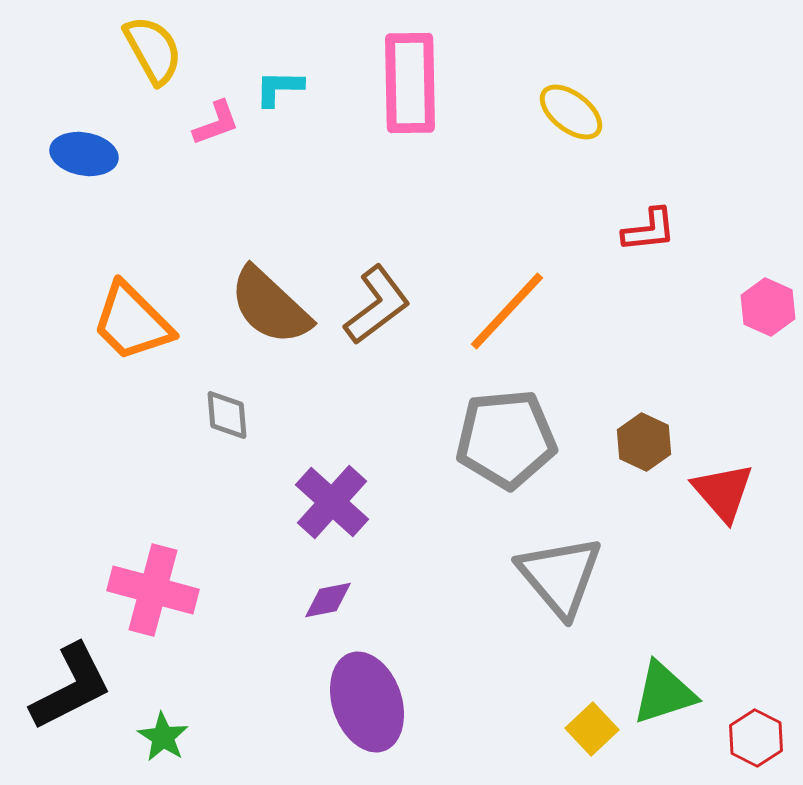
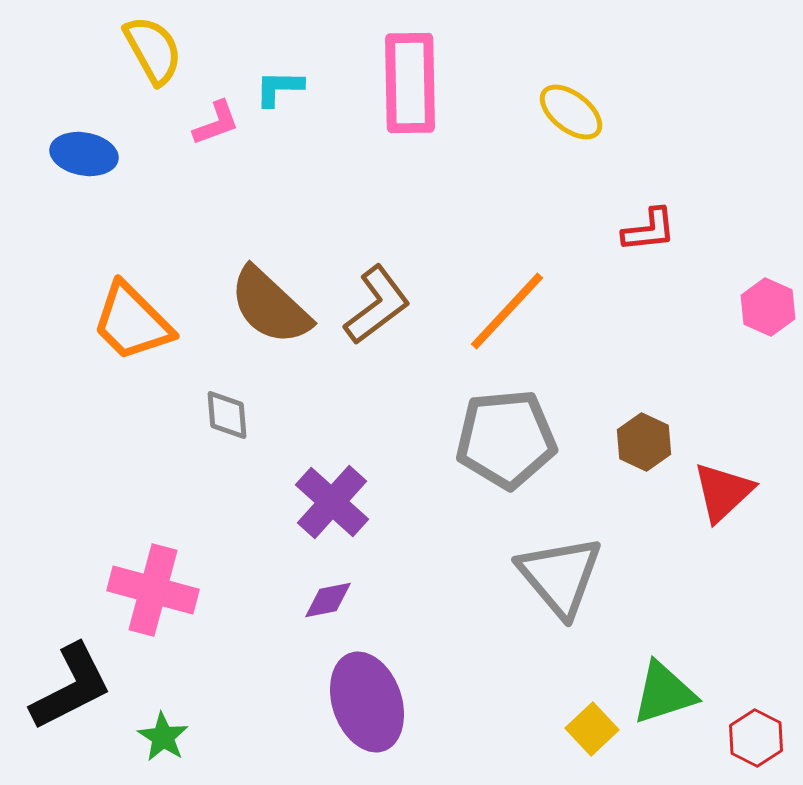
red triangle: rotated 28 degrees clockwise
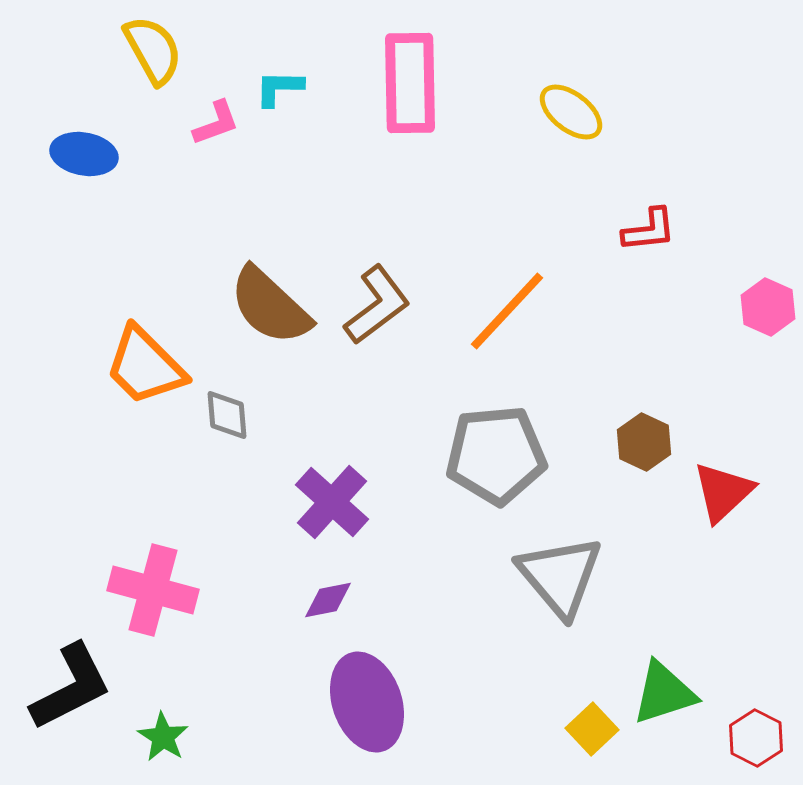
orange trapezoid: moved 13 px right, 44 px down
gray pentagon: moved 10 px left, 16 px down
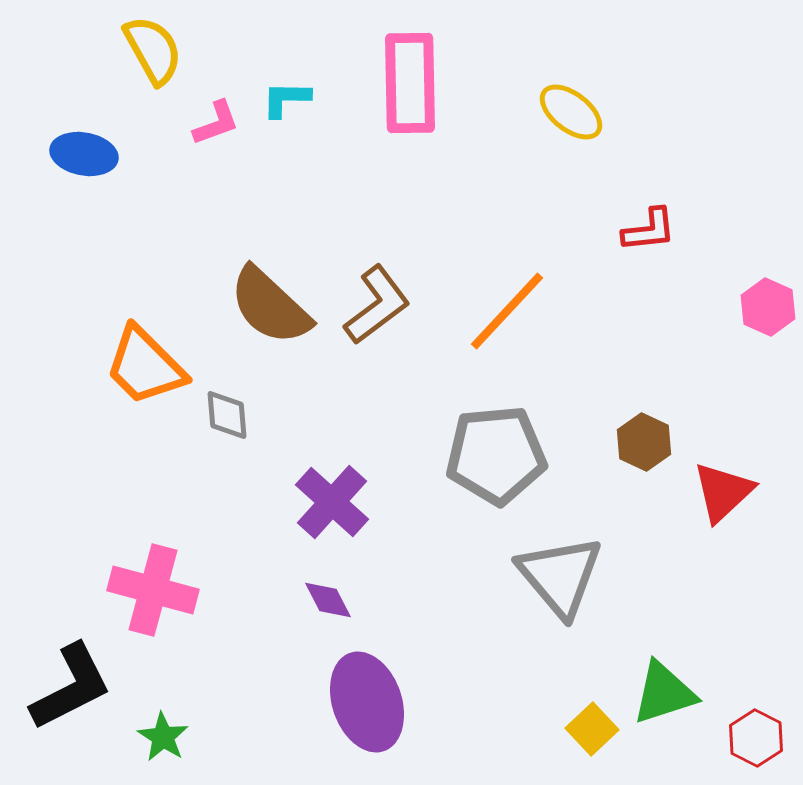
cyan L-shape: moved 7 px right, 11 px down
purple diamond: rotated 74 degrees clockwise
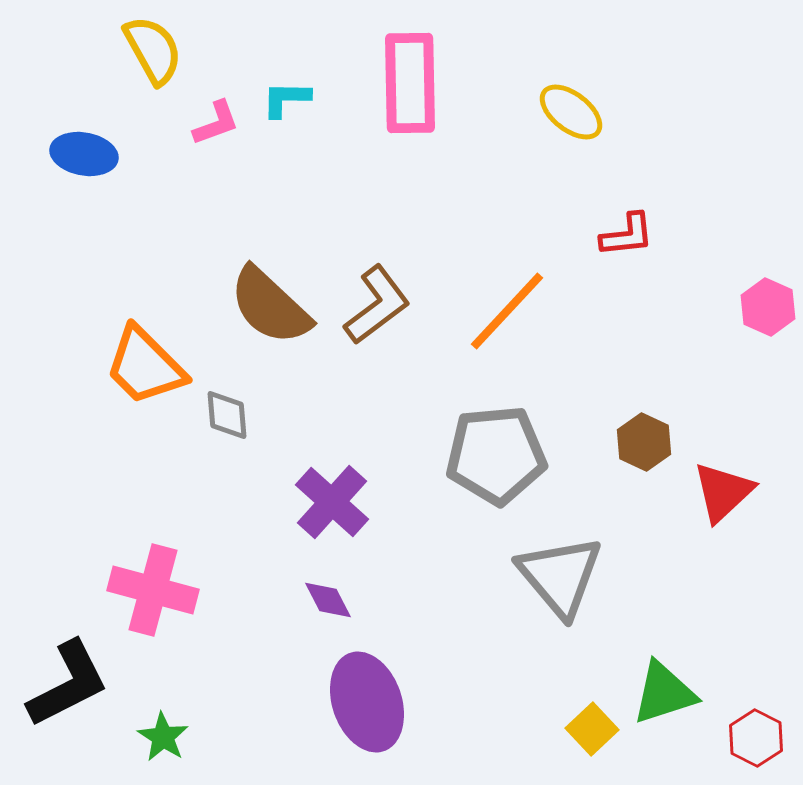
red L-shape: moved 22 px left, 5 px down
black L-shape: moved 3 px left, 3 px up
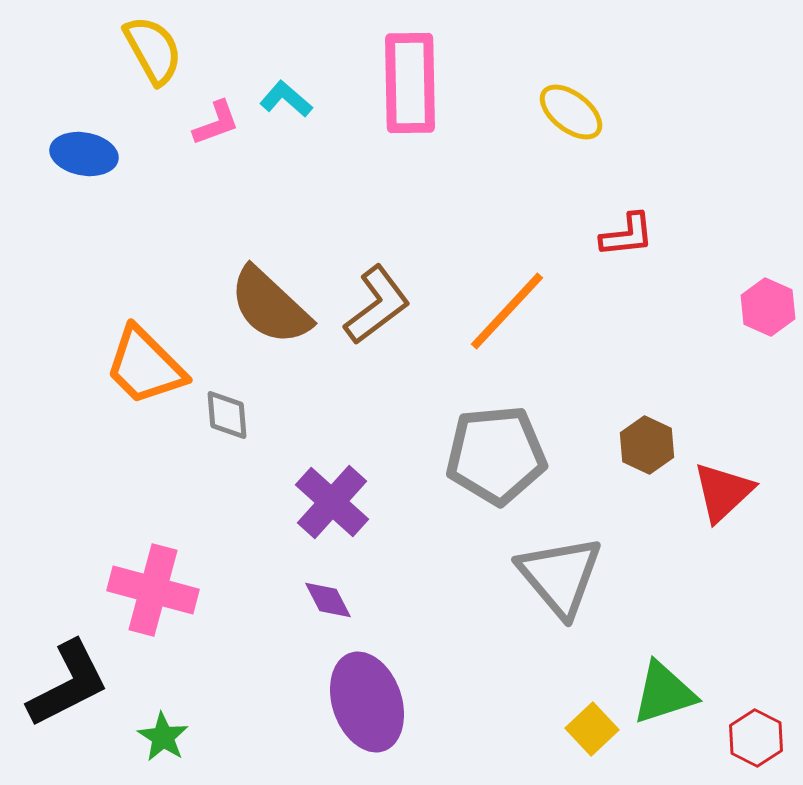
cyan L-shape: rotated 40 degrees clockwise
brown hexagon: moved 3 px right, 3 px down
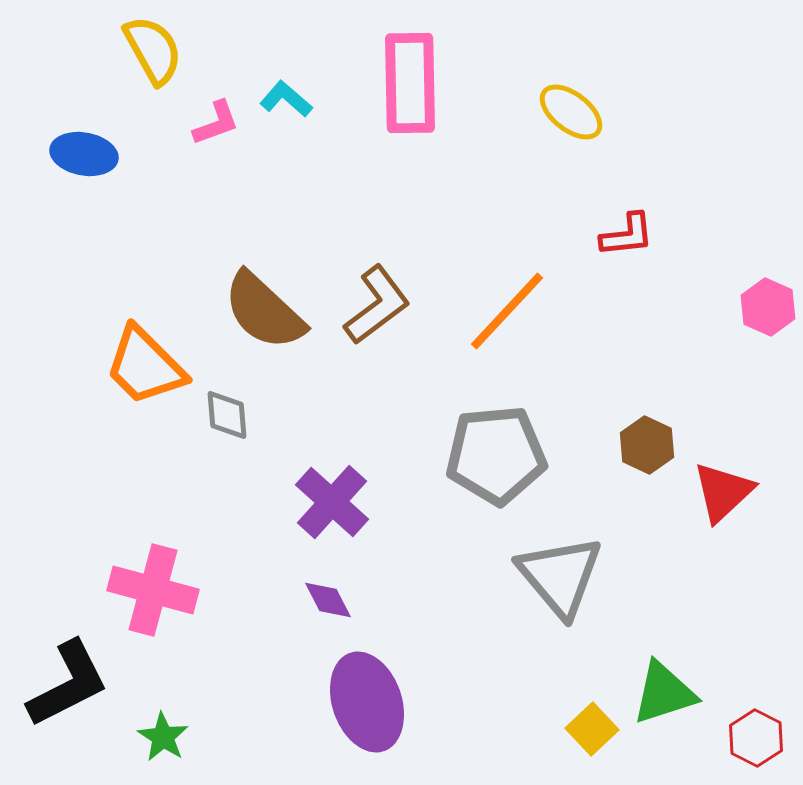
brown semicircle: moved 6 px left, 5 px down
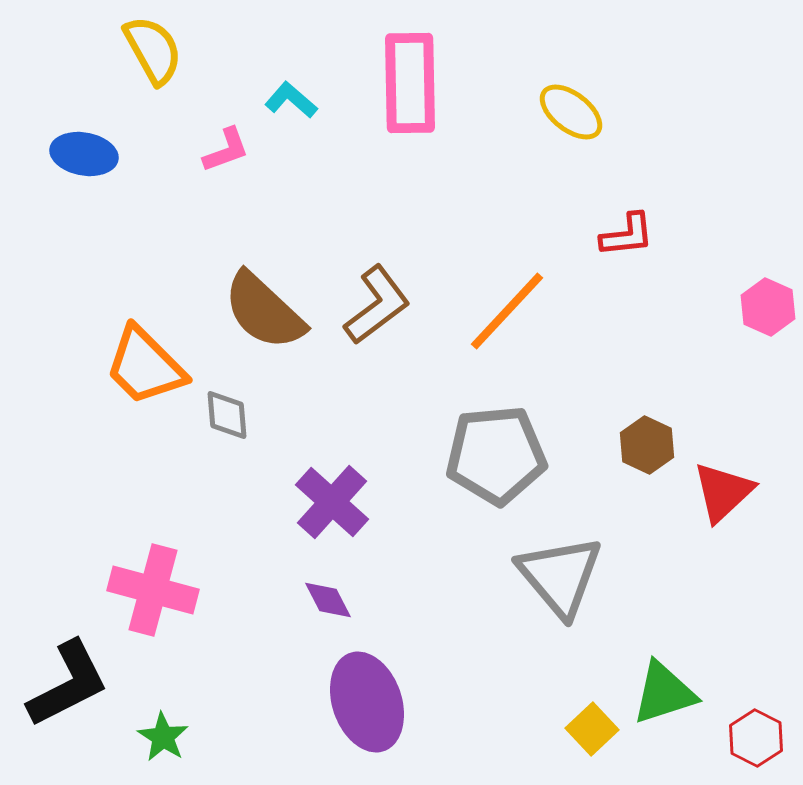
cyan L-shape: moved 5 px right, 1 px down
pink L-shape: moved 10 px right, 27 px down
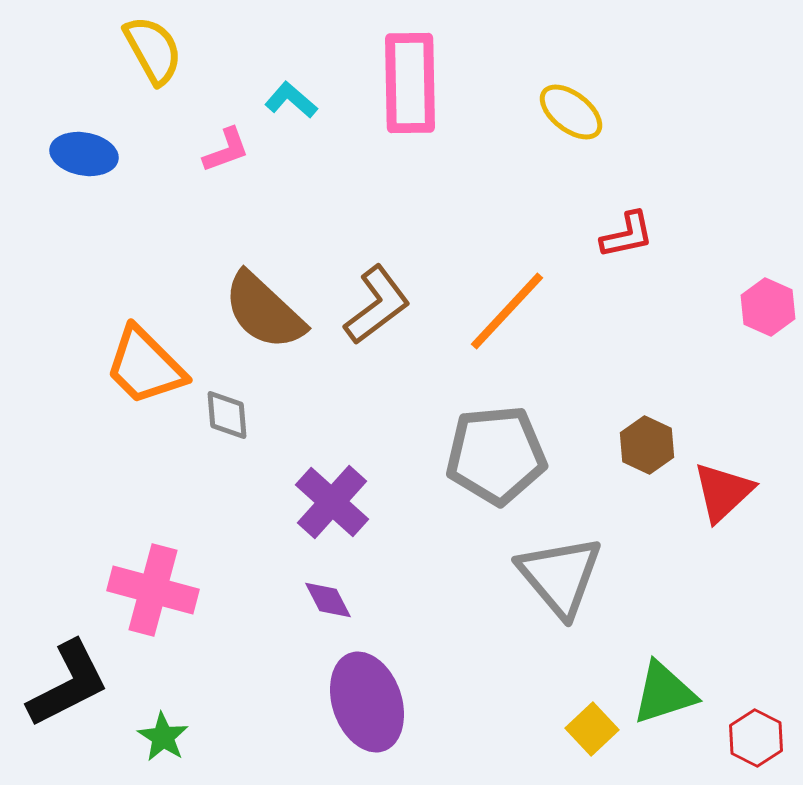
red L-shape: rotated 6 degrees counterclockwise
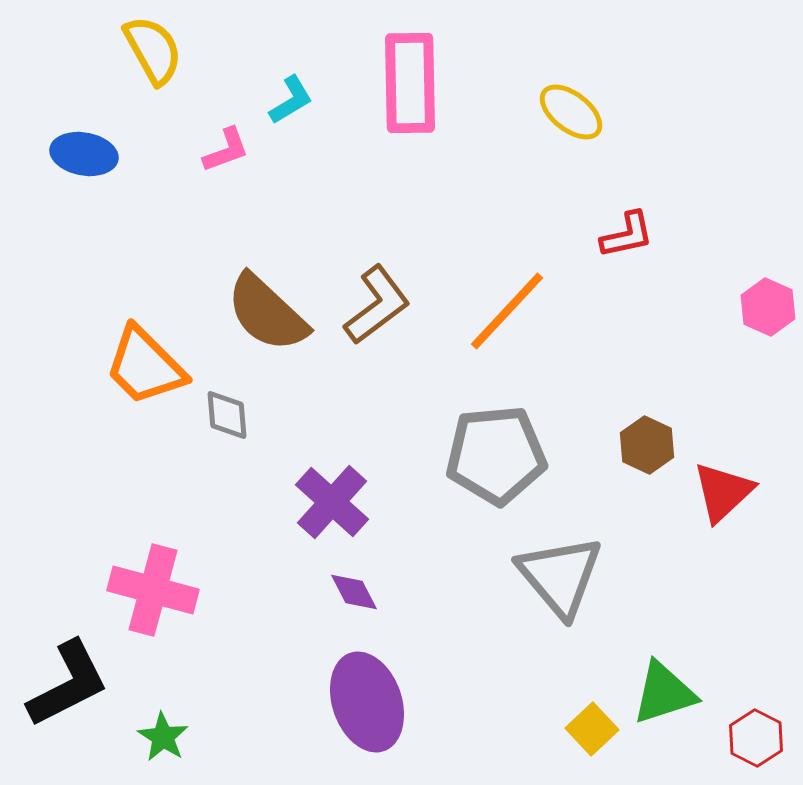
cyan L-shape: rotated 108 degrees clockwise
brown semicircle: moved 3 px right, 2 px down
purple diamond: moved 26 px right, 8 px up
